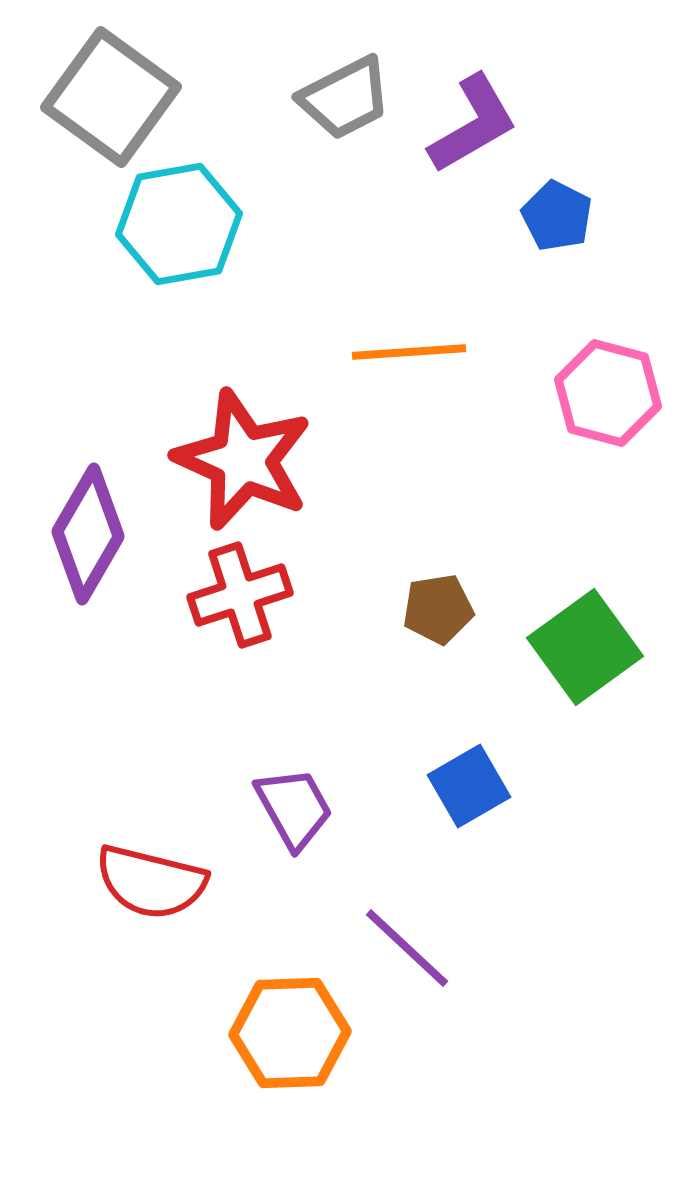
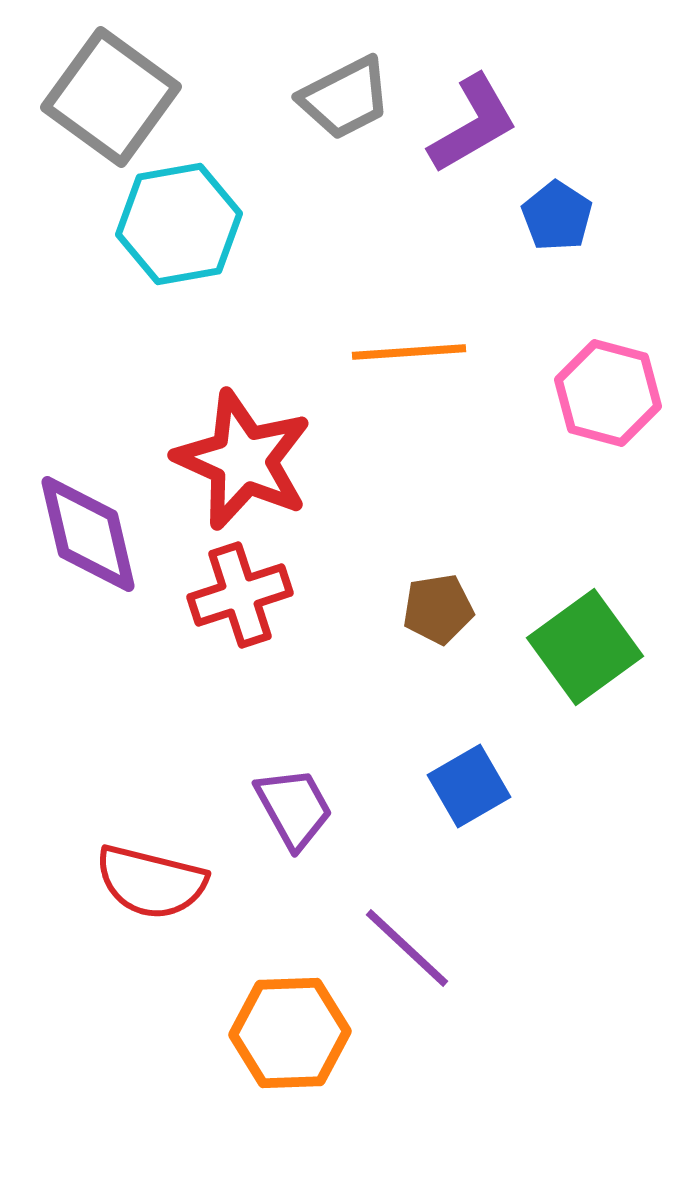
blue pentagon: rotated 6 degrees clockwise
purple diamond: rotated 43 degrees counterclockwise
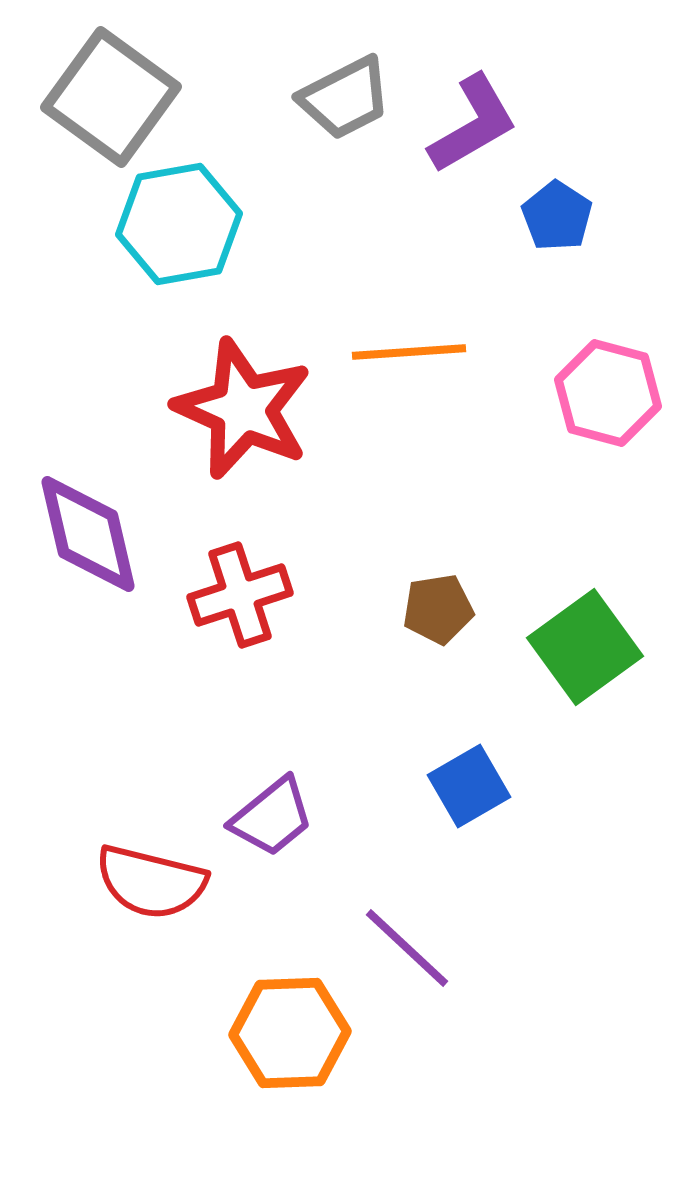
red star: moved 51 px up
purple trapezoid: moved 22 px left, 9 px down; rotated 80 degrees clockwise
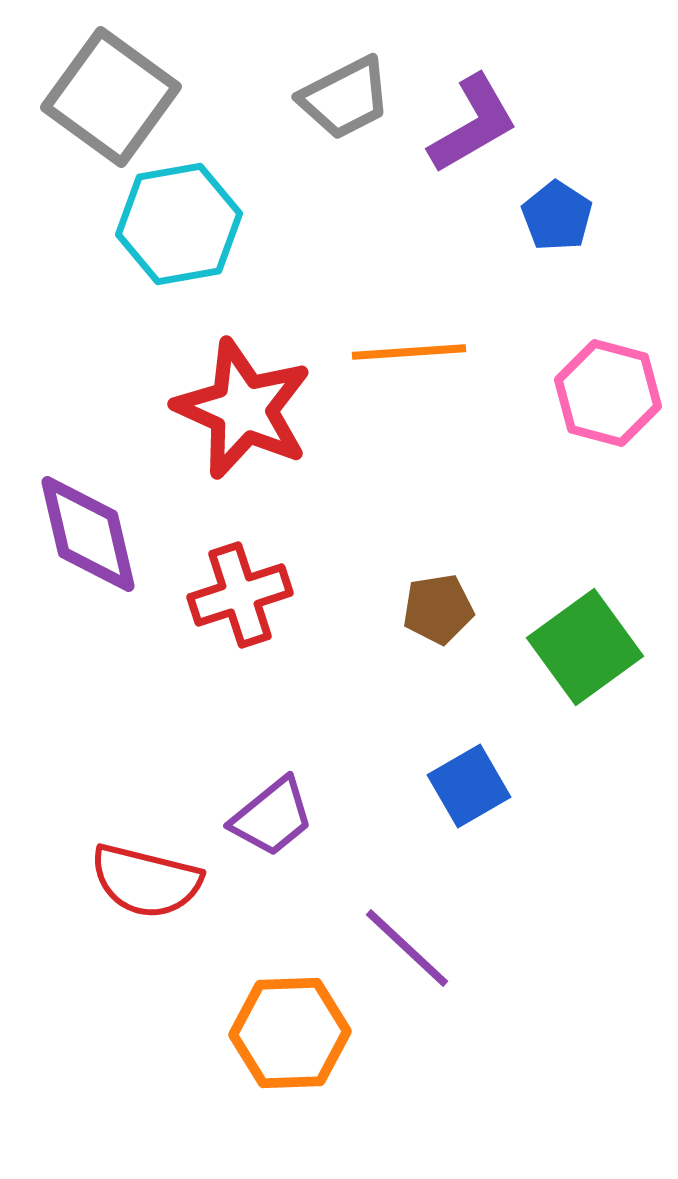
red semicircle: moved 5 px left, 1 px up
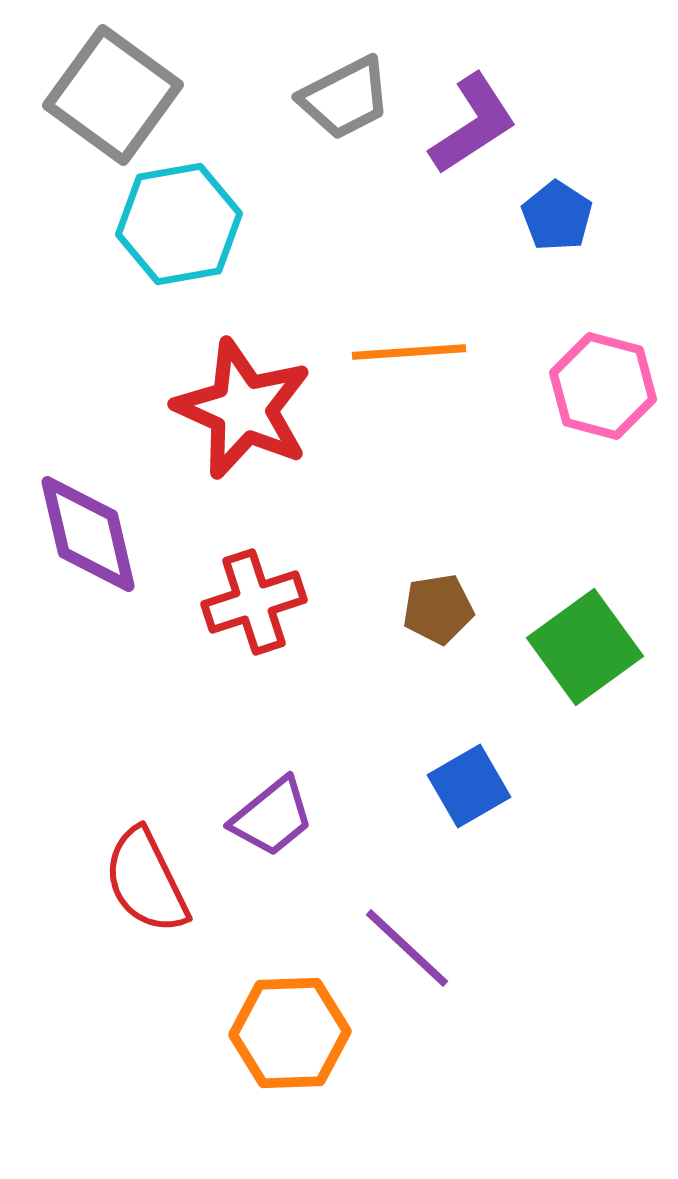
gray square: moved 2 px right, 2 px up
purple L-shape: rotated 3 degrees counterclockwise
pink hexagon: moved 5 px left, 7 px up
red cross: moved 14 px right, 7 px down
red semicircle: rotated 50 degrees clockwise
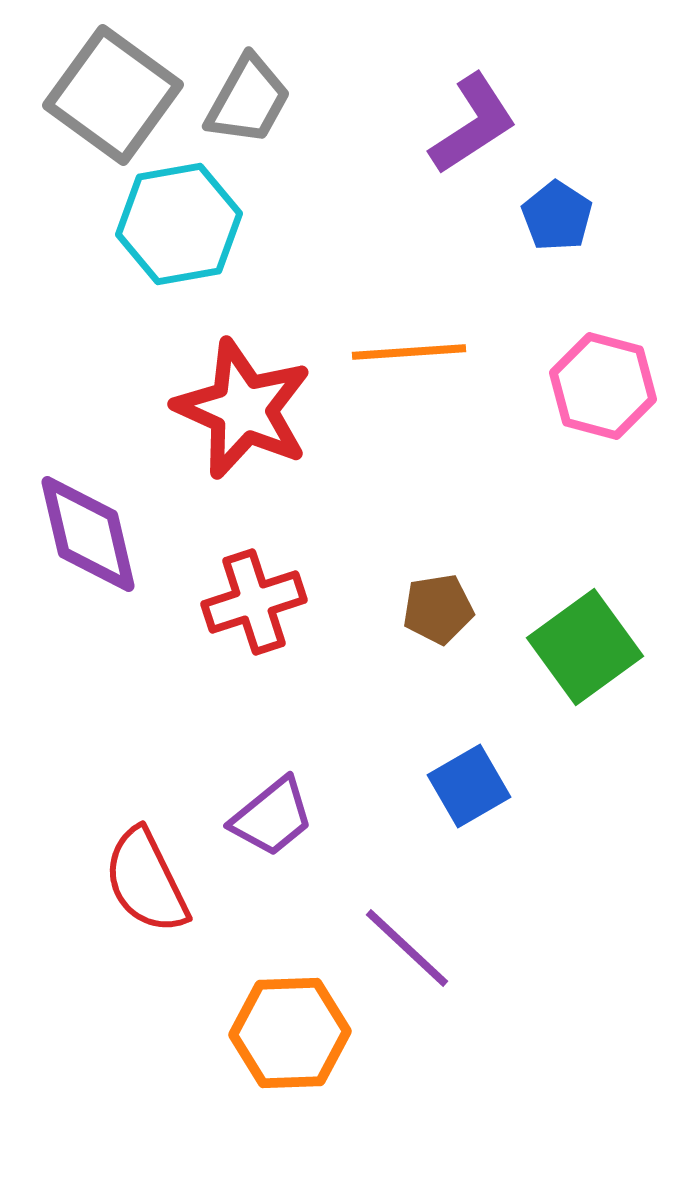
gray trapezoid: moved 97 px left, 2 px down; rotated 34 degrees counterclockwise
